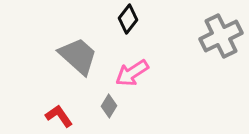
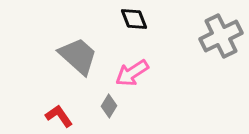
black diamond: moved 6 px right; rotated 60 degrees counterclockwise
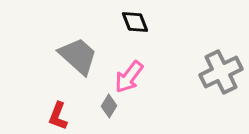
black diamond: moved 1 px right, 3 px down
gray cross: moved 36 px down
pink arrow: moved 3 px left, 4 px down; rotated 20 degrees counterclockwise
red L-shape: moved 1 px left; rotated 124 degrees counterclockwise
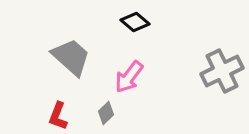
black diamond: rotated 28 degrees counterclockwise
gray trapezoid: moved 7 px left, 1 px down
gray cross: moved 1 px right, 1 px up
gray diamond: moved 3 px left, 7 px down; rotated 15 degrees clockwise
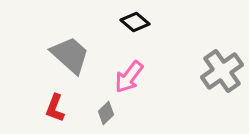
gray trapezoid: moved 1 px left, 2 px up
gray cross: rotated 9 degrees counterclockwise
red L-shape: moved 3 px left, 8 px up
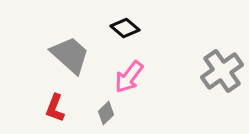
black diamond: moved 10 px left, 6 px down
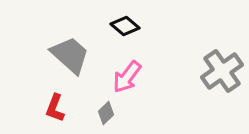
black diamond: moved 2 px up
pink arrow: moved 2 px left
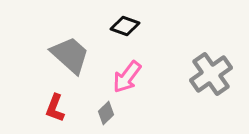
black diamond: rotated 20 degrees counterclockwise
gray cross: moved 11 px left, 3 px down
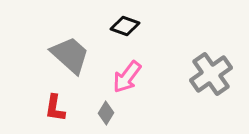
red L-shape: rotated 12 degrees counterclockwise
gray diamond: rotated 15 degrees counterclockwise
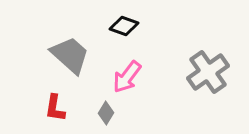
black diamond: moved 1 px left
gray cross: moved 3 px left, 2 px up
